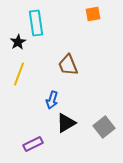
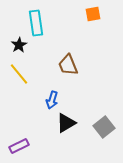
black star: moved 1 px right, 3 px down
yellow line: rotated 60 degrees counterclockwise
purple rectangle: moved 14 px left, 2 px down
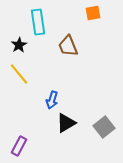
orange square: moved 1 px up
cyan rectangle: moved 2 px right, 1 px up
brown trapezoid: moved 19 px up
purple rectangle: rotated 36 degrees counterclockwise
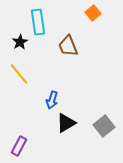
orange square: rotated 28 degrees counterclockwise
black star: moved 1 px right, 3 px up
gray square: moved 1 px up
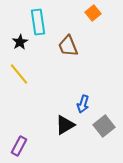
blue arrow: moved 31 px right, 4 px down
black triangle: moved 1 px left, 2 px down
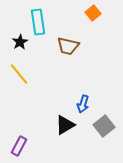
brown trapezoid: rotated 55 degrees counterclockwise
